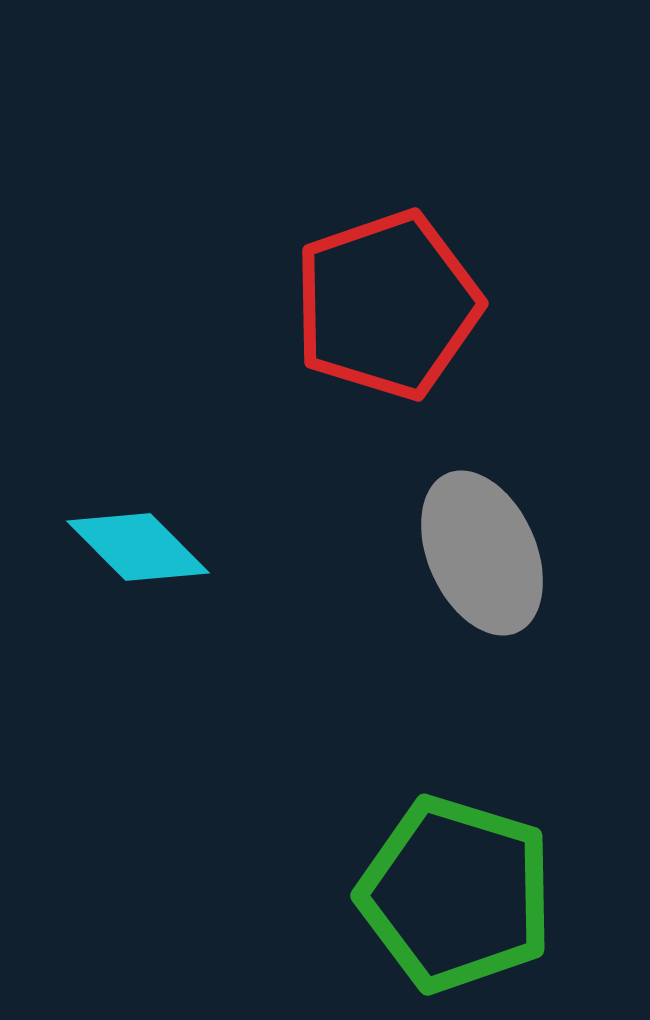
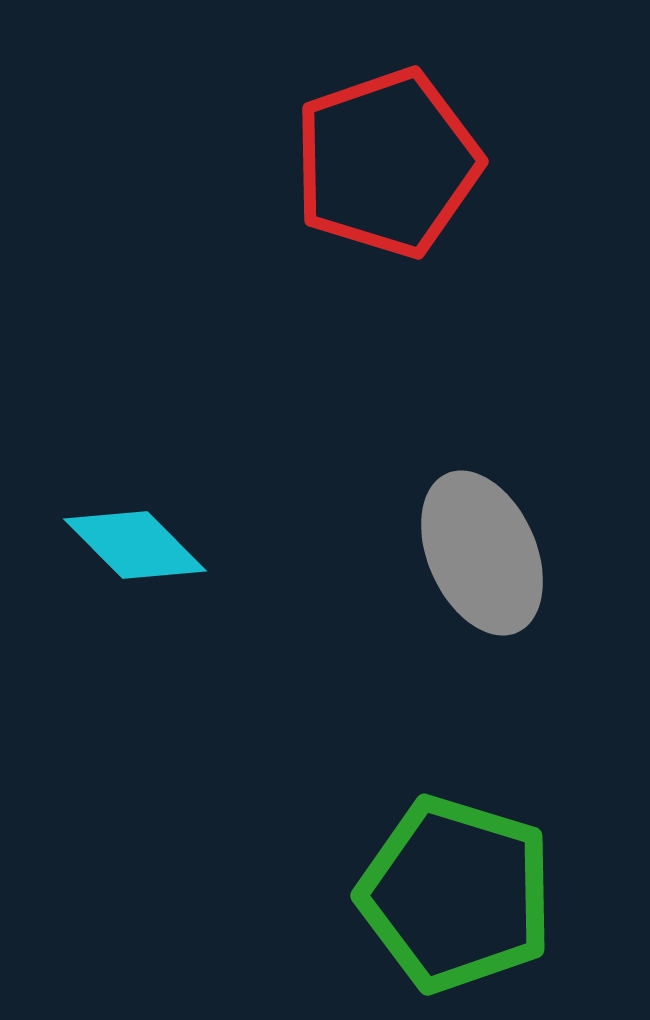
red pentagon: moved 142 px up
cyan diamond: moved 3 px left, 2 px up
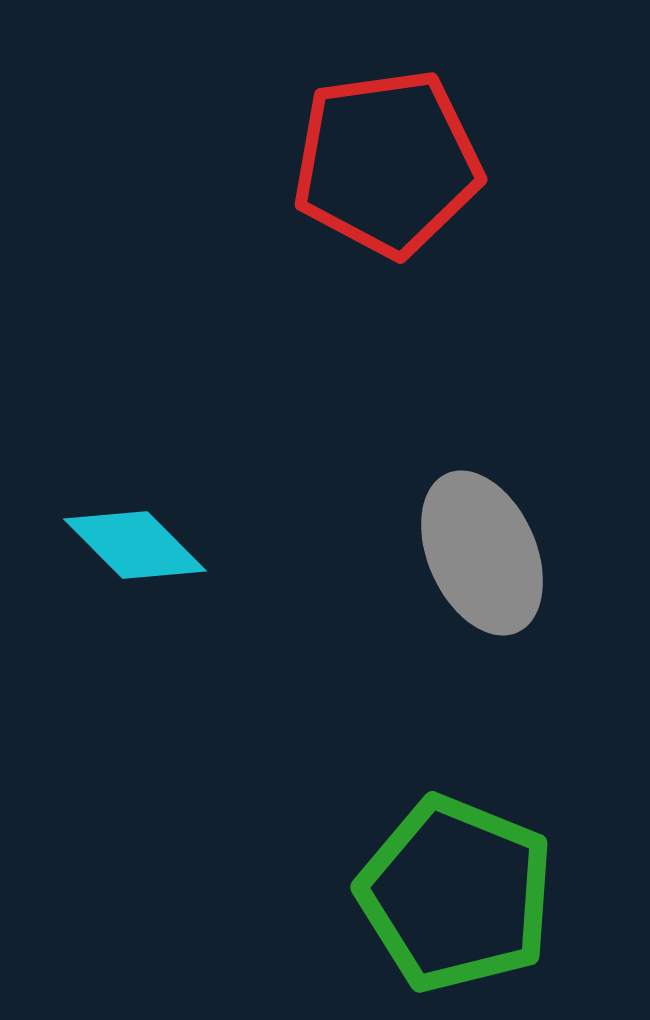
red pentagon: rotated 11 degrees clockwise
green pentagon: rotated 5 degrees clockwise
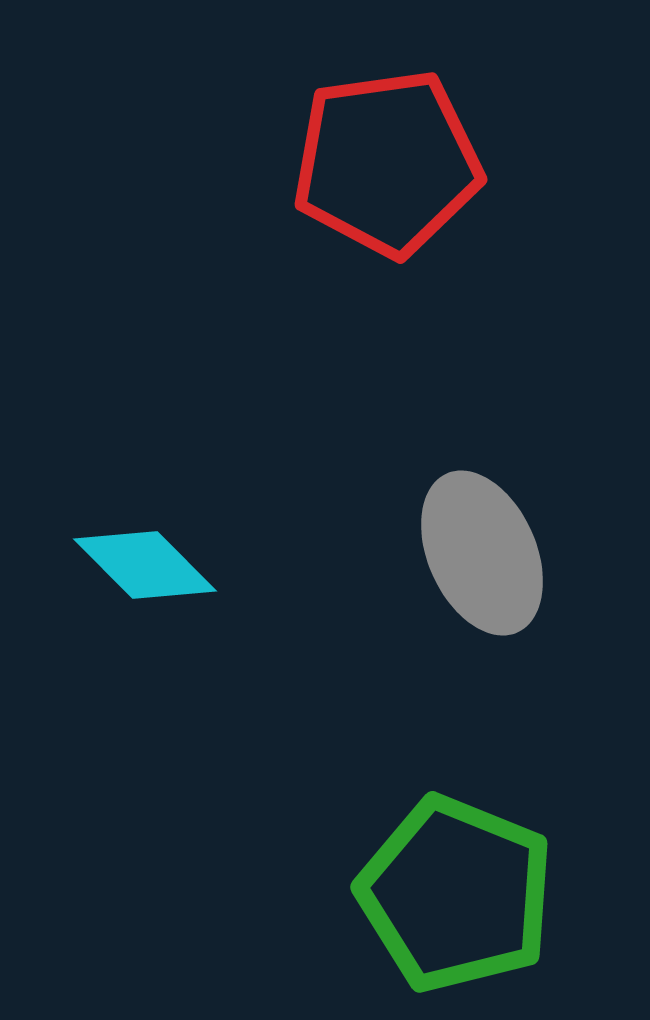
cyan diamond: moved 10 px right, 20 px down
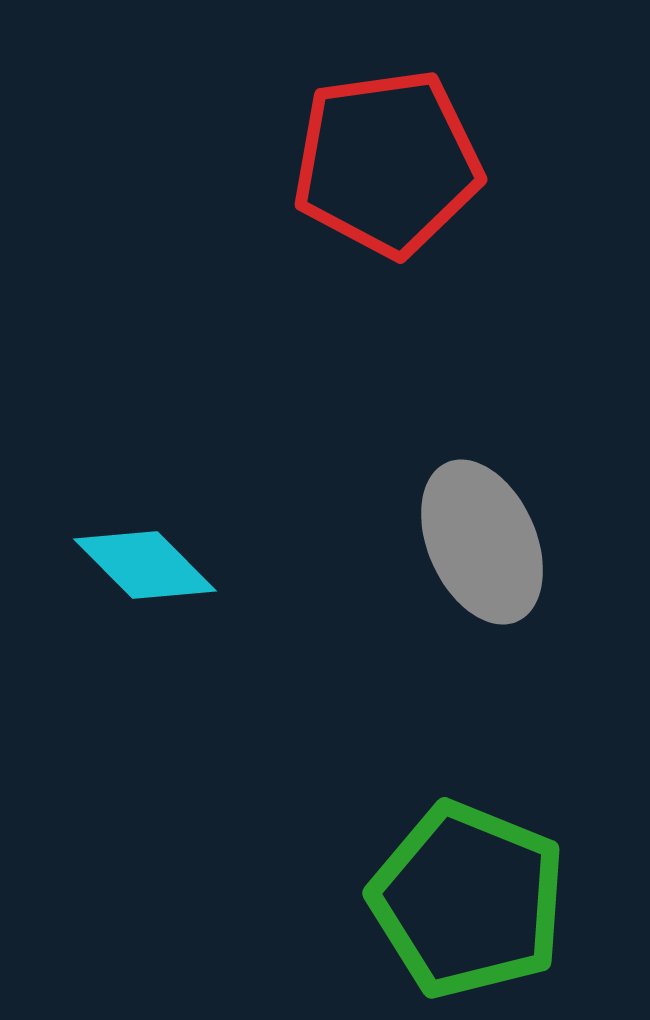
gray ellipse: moved 11 px up
green pentagon: moved 12 px right, 6 px down
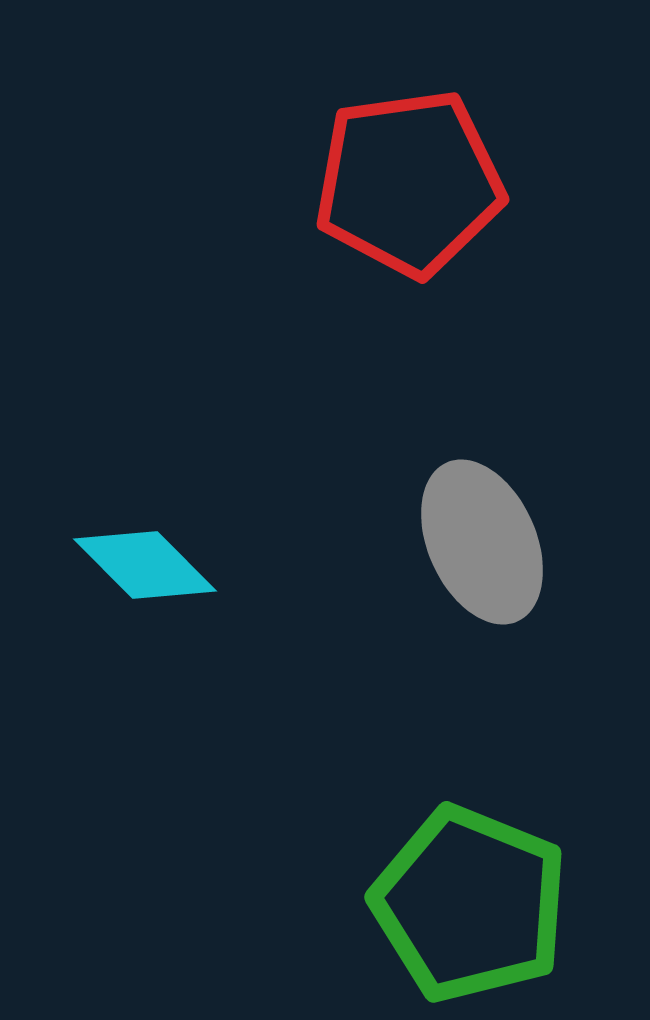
red pentagon: moved 22 px right, 20 px down
green pentagon: moved 2 px right, 4 px down
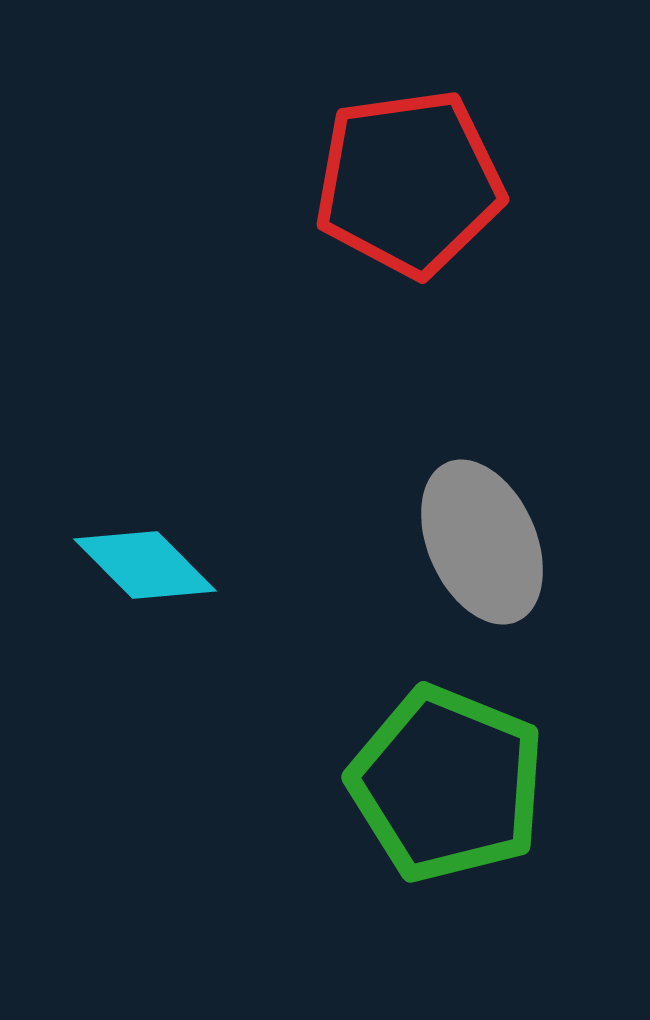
green pentagon: moved 23 px left, 120 px up
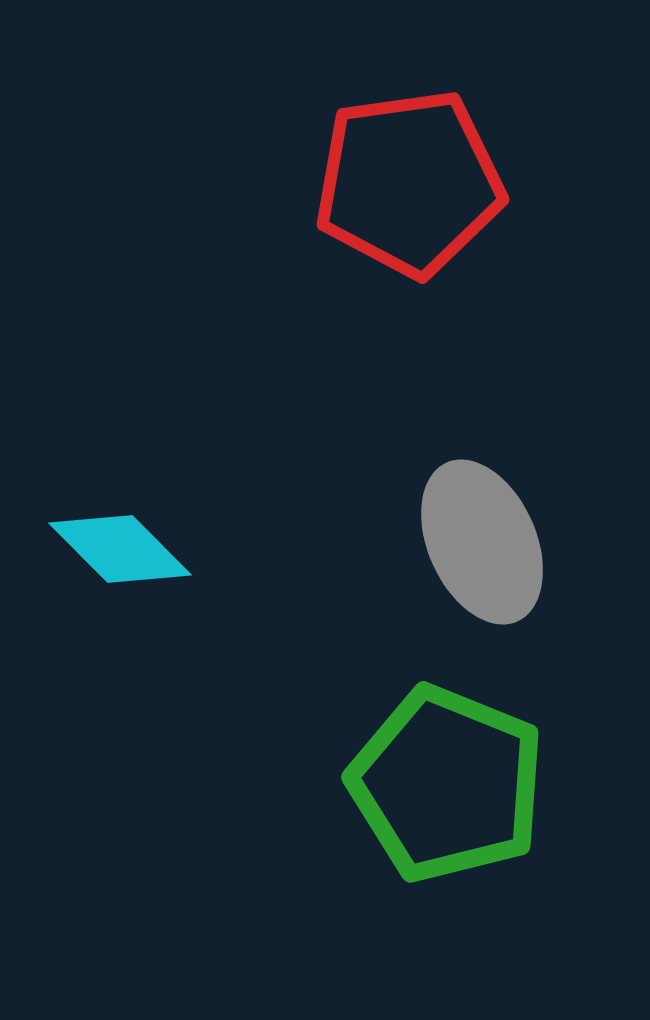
cyan diamond: moved 25 px left, 16 px up
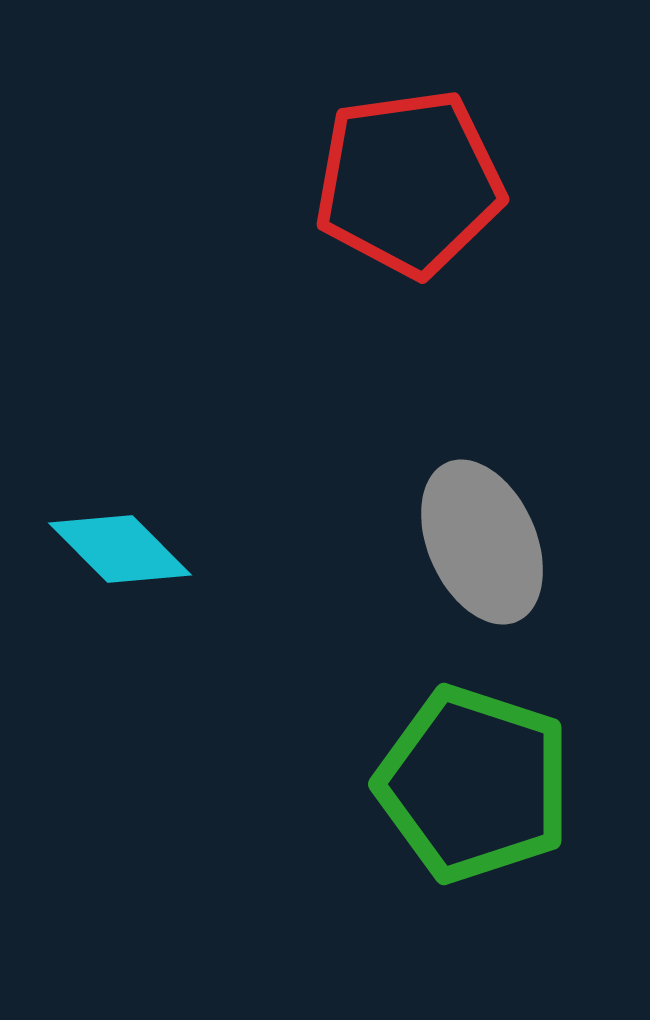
green pentagon: moved 27 px right; rotated 4 degrees counterclockwise
